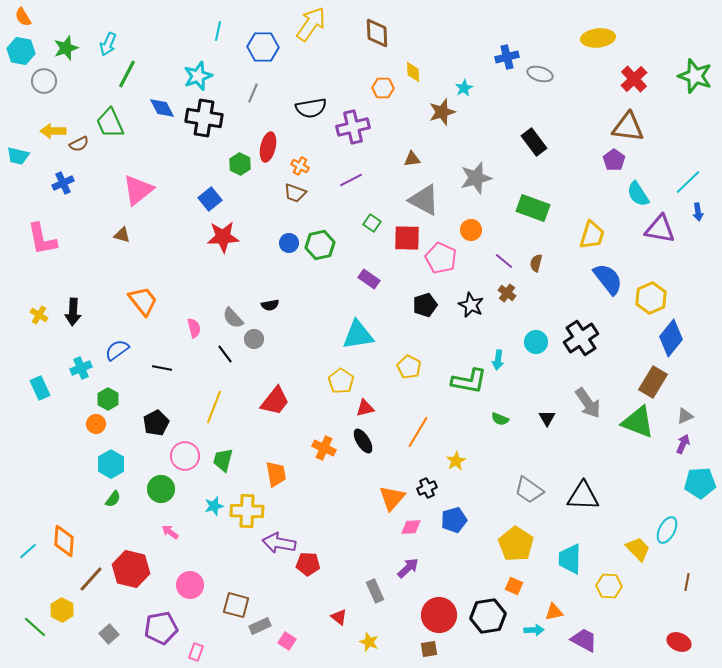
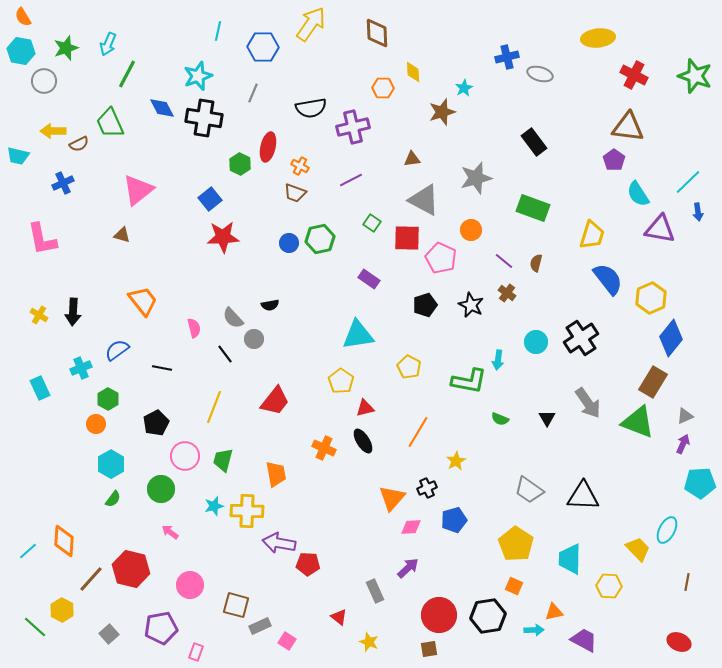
red cross at (634, 79): moved 4 px up; rotated 20 degrees counterclockwise
green hexagon at (320, 245): moved 6 px up
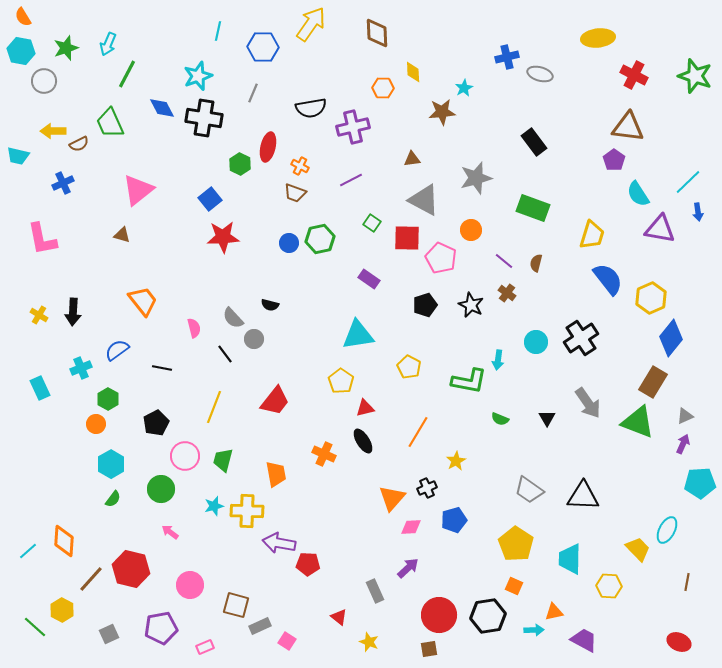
brown star at (442, 112): rotated 12 degrees clockwise
black semicircle at (270, 305): rotated 24 degrees clockwise
orange cross at (324, 448): moved 6 px down
gray square at (109, 634): rotated 18 degrees clockwise
pink rectangle at (196, 652): moved 9 px right, 5 px up; rotated 48 degrees clockwise
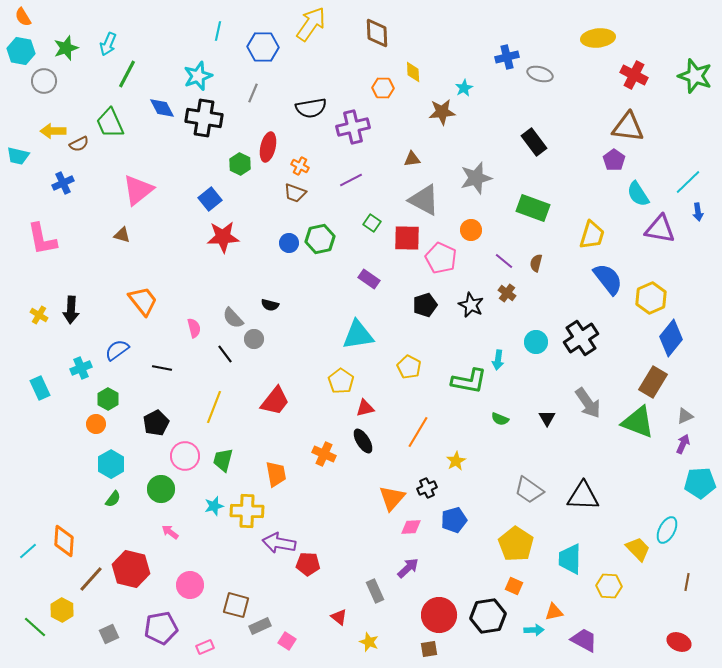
black arrow at (73, 312): moved 2 px left, 2 px up
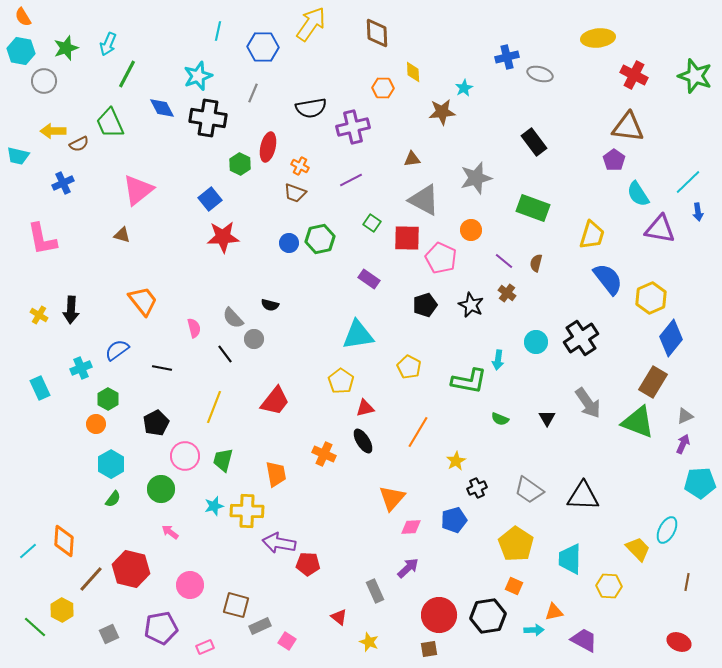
black cross at (204, 118): moved 4 px right
black cross at (427, 488): moved 50 px right
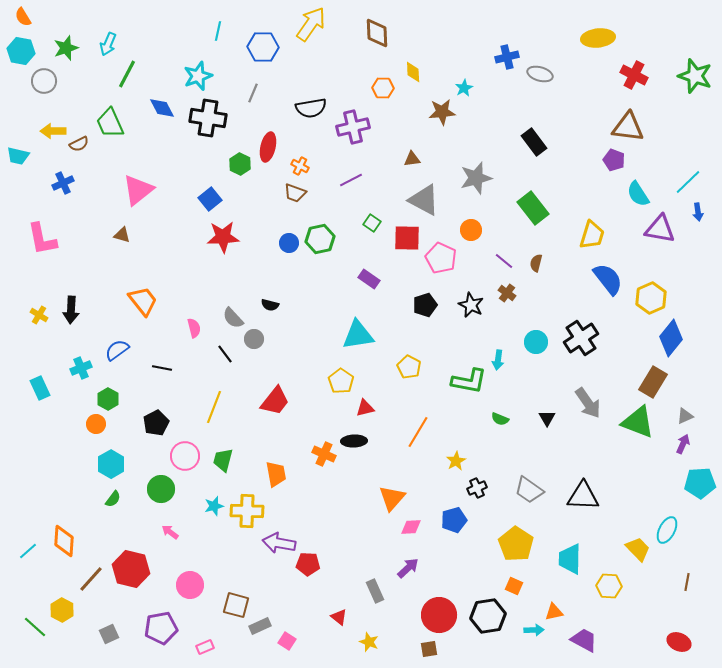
purple pentagon at (614, 160): rotated 15 degrees counterclockwise
green rectangle at (533, 208): rotated 32 degrees clockwise
black ellipse at (363, 441): moved 9 px left; rotated 60 degrees counterclockwise
